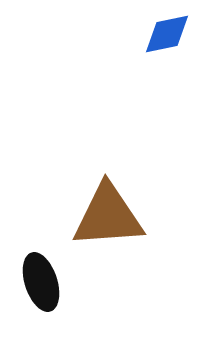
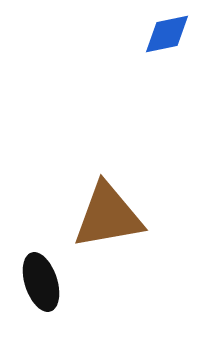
brown triangle: rotated 6 degrees counterclockwise
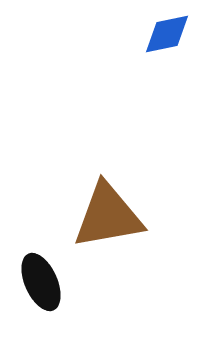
black ellipse: rotated 6 degrees counterclockwise
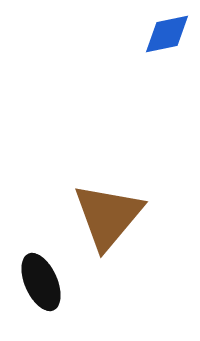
brown triangle: rotated 40 degrees counterclockwise
